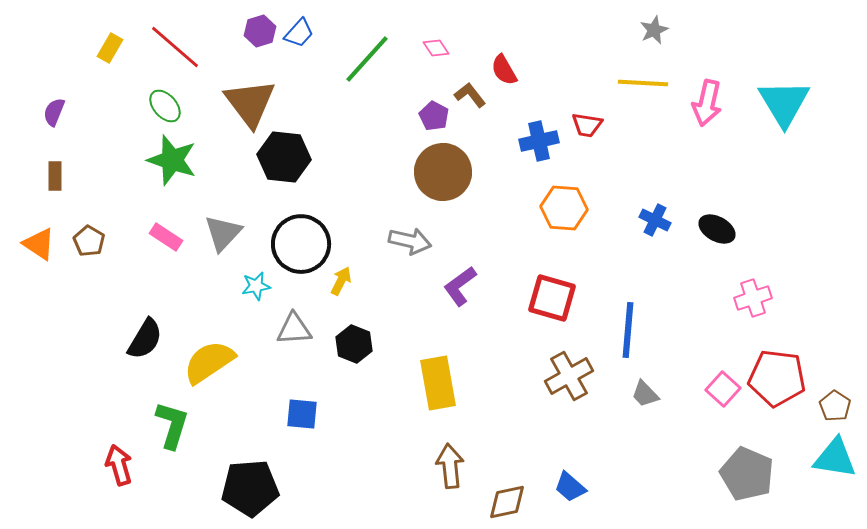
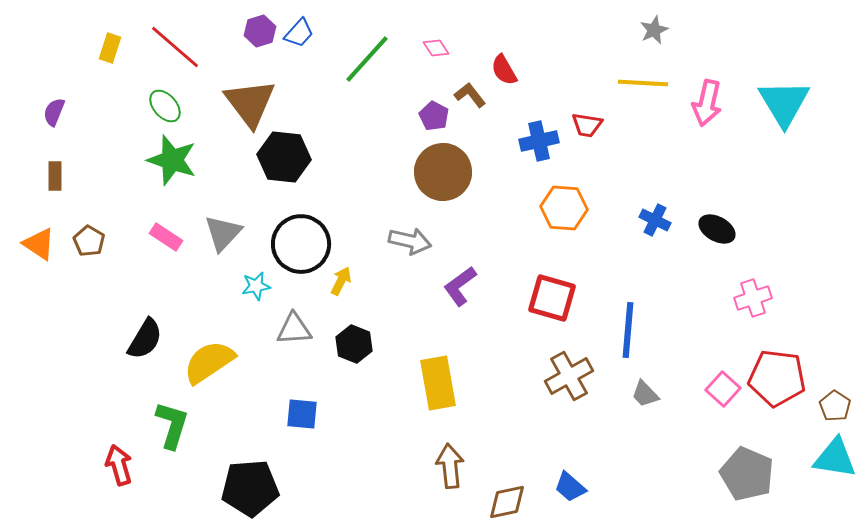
yellow rectangle at (110, 48): rotated 12 degrees counterclockwise
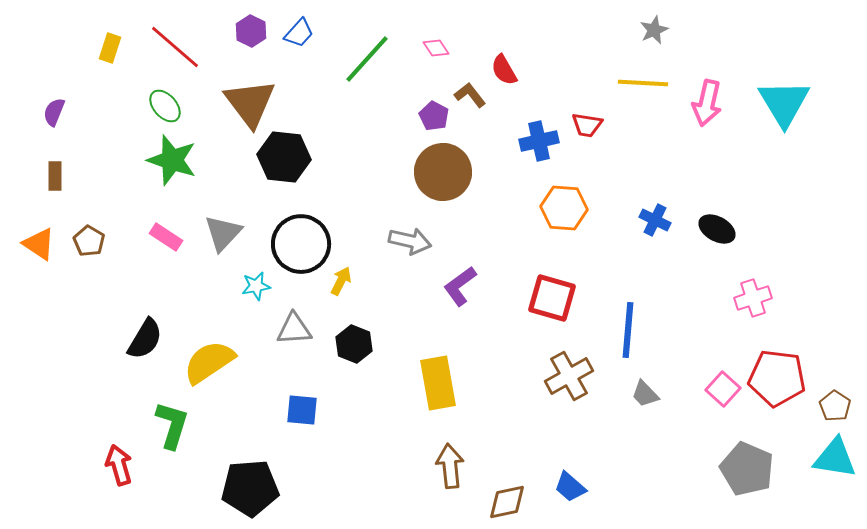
purple hexagon at (260, 31): moved 9 px left; rotated 16 degrees counterclockwise
blue square at (302, 414): moved 4 px up
gray pentagon at (747, 474): moved 5 px up
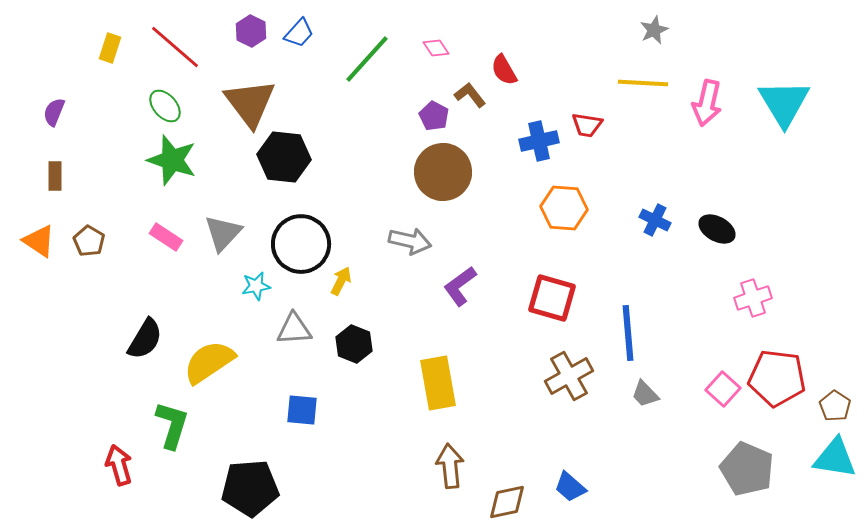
orange triangle at (39, 244): moved 3 px up
blue line at (628, 330): moved 3 px down; rotated 10 degrees counterclockwise
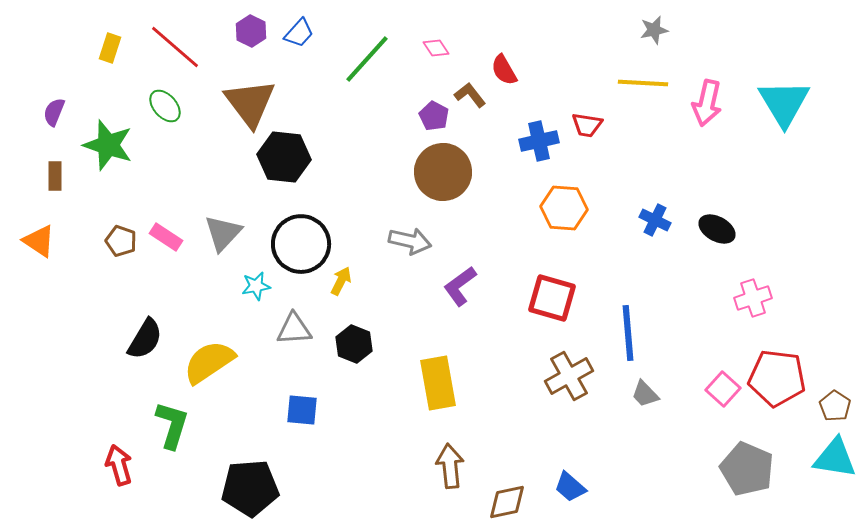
gray star at (654, 30): rotated 12 degrees clockwise
green star at (172, 160): moved 64 px left, 15 px up
brown pentagon at (89, 241): moved 32 px right; rotated 12 degrees counterclockwise
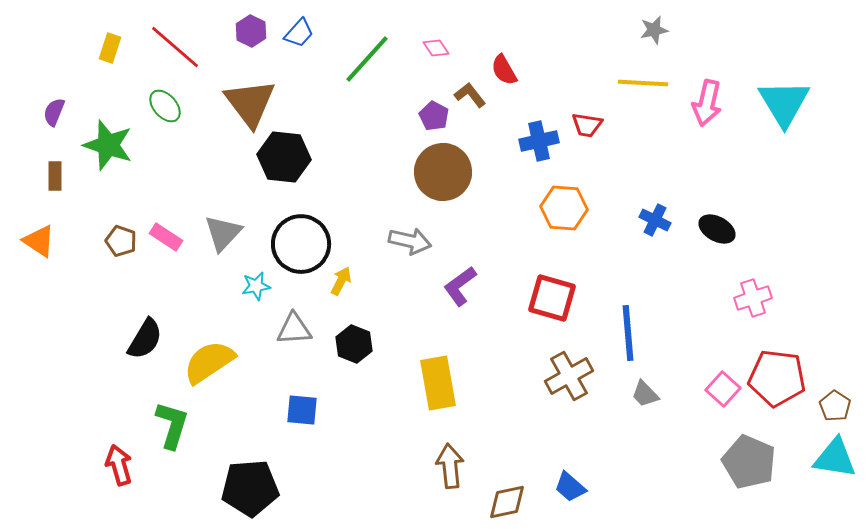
gray pentagon at (747, 469): moved 2 px right, 7 px up
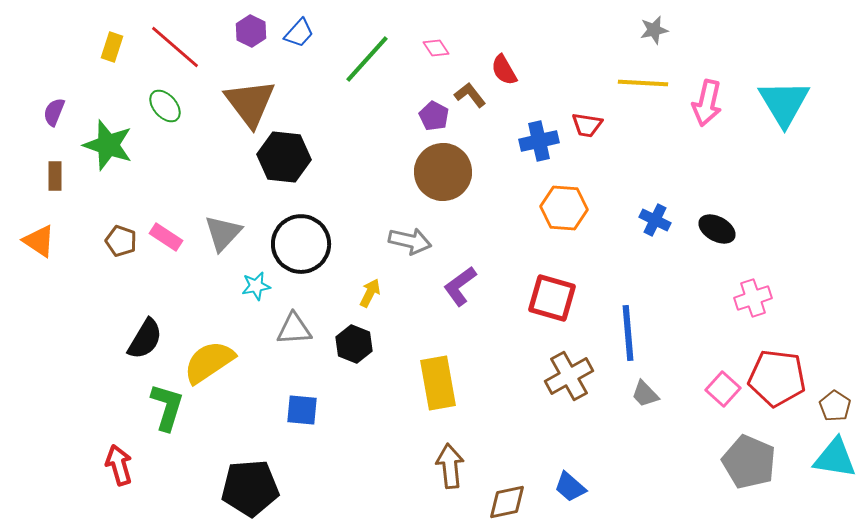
yellow rectangle at (110, 48): moved 2 px right, 1 px up
yellow arrow at (341, 281): moved 29 px right, 12 px down
green L-shape at (172, 425): moved 5 px left, 18 px up
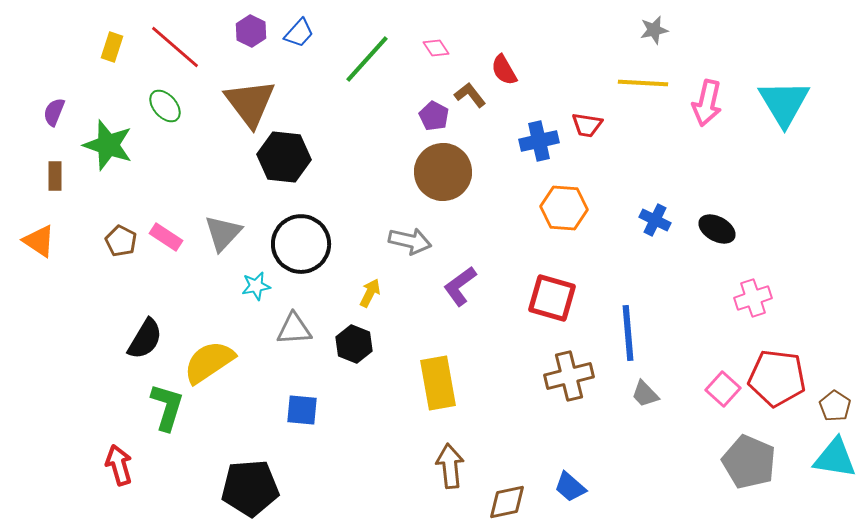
brown pentagon at (121, 241): rotated 8 degrees clockwise
brown cross at (569, 376): rotated 15 degrees clockwise
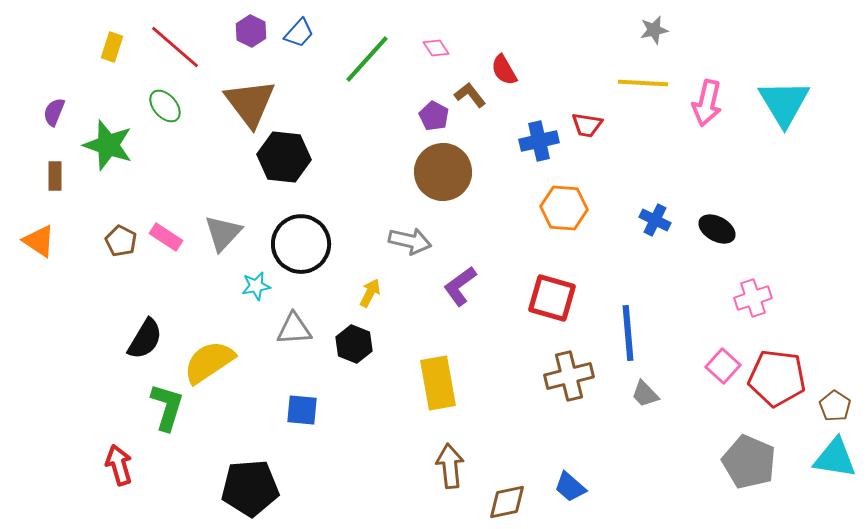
pink square at (723, 389): moved 23 px up
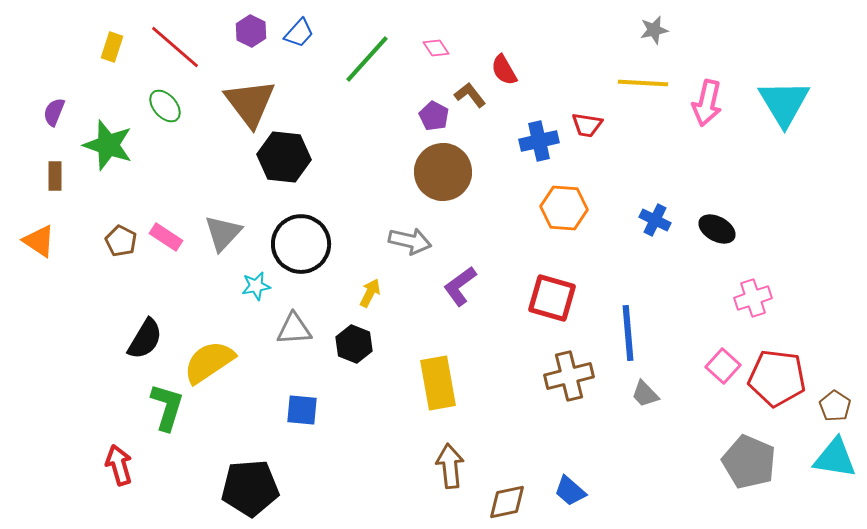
blue trapezoid at (570, 487): moved 4 px down
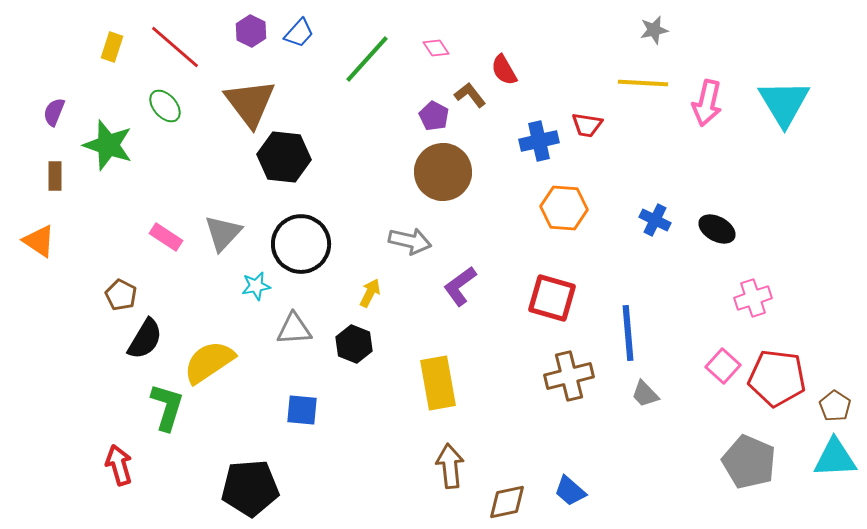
brown pentagon at (121, 241): moved 54 px down
cyan triangle at (835, 458): rotated 12 degrees counterclockwise
